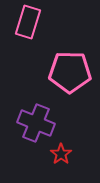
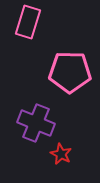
red star: rotated 10 degrees counterclockwise
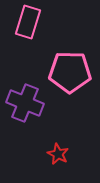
purple cross: moved 11 px left, 20 px up
red star: moved 3 px left
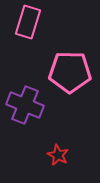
purple cross: moved 2 px down
red star: moved 1 px down
